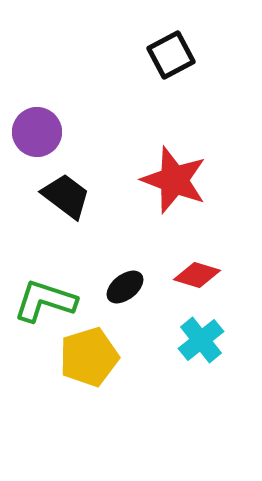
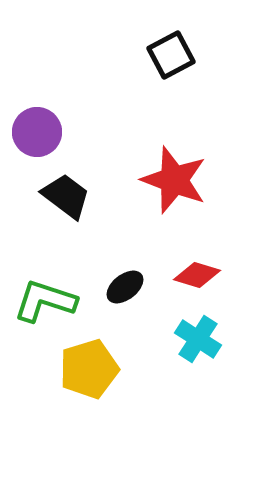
cyan cross: moved 3 px left, 1 px up; rotated 18 degrees counterclockwise
yellow pentagon: moved 12 px down
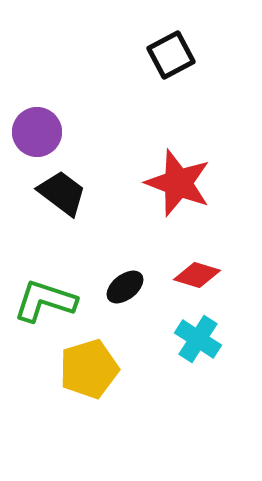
red star: moved 4 px right, 3 px down
black trapezoid: moved 4 px left, 3 px up
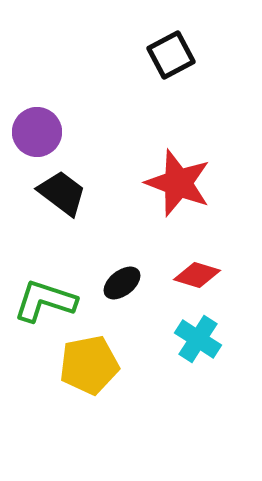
black ellipse: moved 3 px left, 4 px up
yellow pentagon: moved 4 px up; rotated 6 degrees clockwise
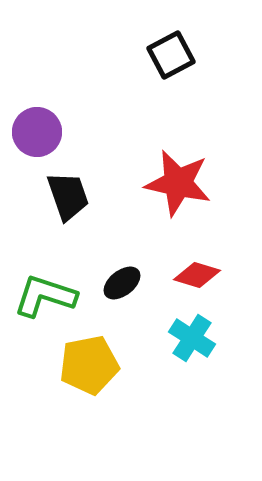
red star: rotated 8 degrees counterclockwise
black trapezoid: moved 6 px right, 3 px down; rotated 34 degrees clockwise
green L-shape: moved 5 px up
cyan cross: moved 6 px left, 1 px up
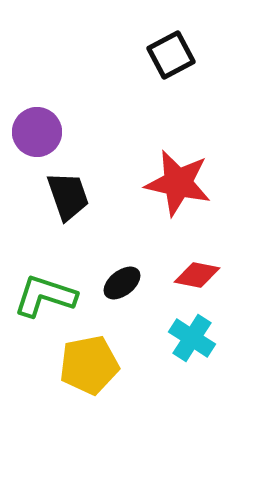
red diamond: rotated 6 degrees counterclockwise
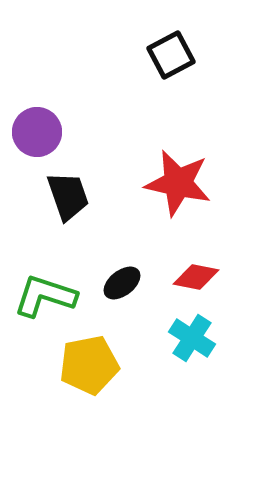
red diamond: moved 1 px left, 2 px down
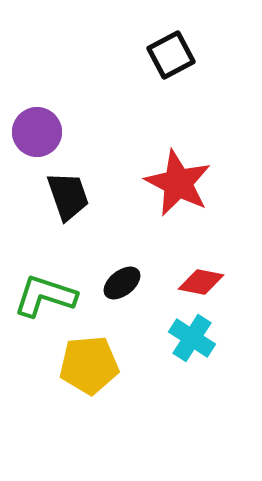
red star: rotated 14 degrees clockwise
red diamond: moved 5 px right, 5 px down
yellow pentagon: rotated 6 degrees clockwise
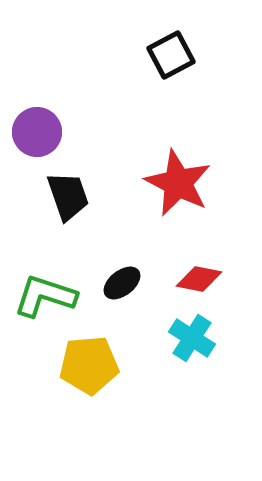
red diamond: moved 2 px left, 3 px up
